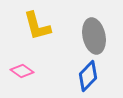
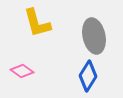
yellow L-shape: moved 3 px up
blue diamond: rotated 12 degrees counterclockwise
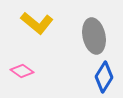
yellow L-shape: rotated 36 degrees counterclockwise
blue diamond: moved 16 px right, 1 px down
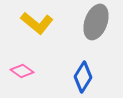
gray ellipse: moved 2 px right, 14 px up; rotated 32 degrees clockwise
blue diamond: moved 21 px left
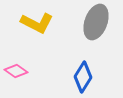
yellow L-shape: rotated 12 degrees counterclockwise
pink diamond: moved 6 px left
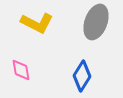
pink diamond: moved 5 px right, 1 px up; rotated 45 degrees clockwise
blue diamond: moved 1 px left, 1 px up
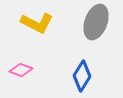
pink diamond: rotated 60 degrees counterclockwise
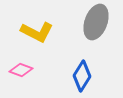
yellow L-shape: moved 9 px down
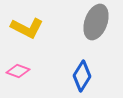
yellow L-shape: moved 10 px left, 4 px up
pink diamond: moved 3 px left, 1 px down
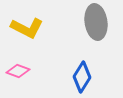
gray ellipse: rotated 28 degrees counterclockwise
blue diamond: moved 1 px down
